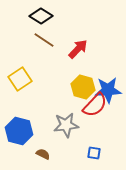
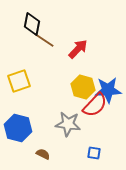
black diamond: moved 9 px left, 8 px down; rotated 70 degrees clockwise
yellow square: moved 1 px left, 2 px down; rotated 15 degrees clockwise
gray star: moved 2 px right, 1 px up; rotated 15 degrees clockwise
blue hexagon: moved 1 px left, 3 px up
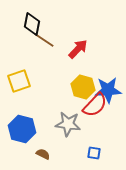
blue hexagon: moved 4 px right, 1 px down
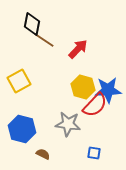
yellow square: rotated 10 degrees counterclockwise
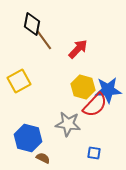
brown line: rotated 20 degrees clockwise
blue hexagon: moved 6 px right, 9 px down
brown semicircle: moved 4 px down
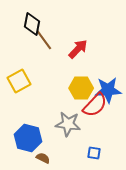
yellow hexagon: moved 2 px left, 1 px down; rotated 15 degrees counterclockwise
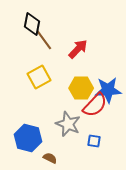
yellow square: moved 20 px right, 4 px up
gray star: rotated 15 degrees clockwise
blue square: moved 12 px up
brown semicircle: moved 7 px right
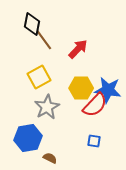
blue star: rotated 12 degrees clockwise
gray star: moved 21 px left, 17 px up; rotated 20 degrees clockwise
blue hexagon: rotated 24 degrees counterclockwise
